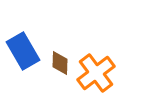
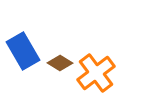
brown diamond: rotated 60 degrees counterclockwise
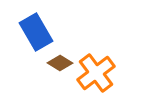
blue rectangle: moved 13 px right, 19 px up
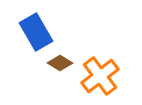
orange cross: moved 4 px right, 3 px down
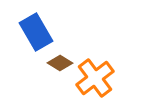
orange cross: moved 5 px left, 2 px down
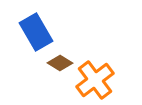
orange cross: moved 2 px down
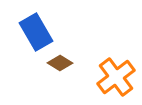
orange cross: moved 21 px right, 3 px up
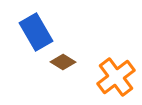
brown diamond: moved 3 px right, 1 px up
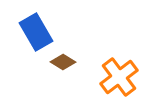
orange cross: moved 3 px right
